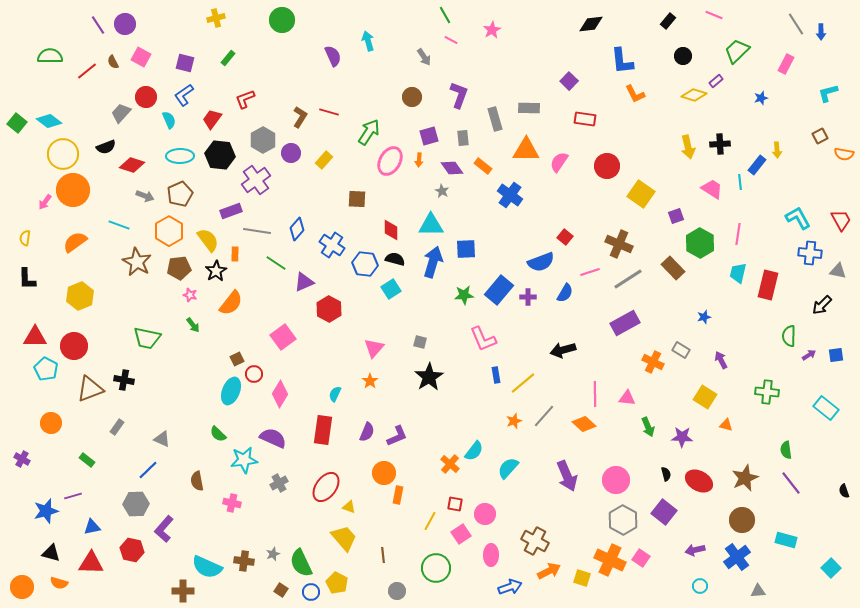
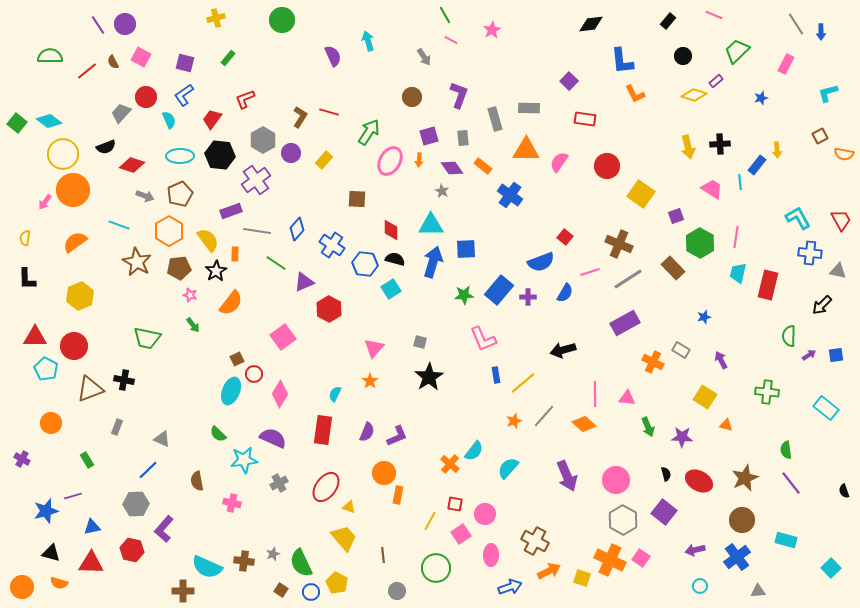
pink line at (738, 234): moved 2 px left, 3 px down
gray rectangle at (117, 427): rotated 14 degrees counterclockwise
green rectangle at (87, 460): rotated 21 degrees clockwise
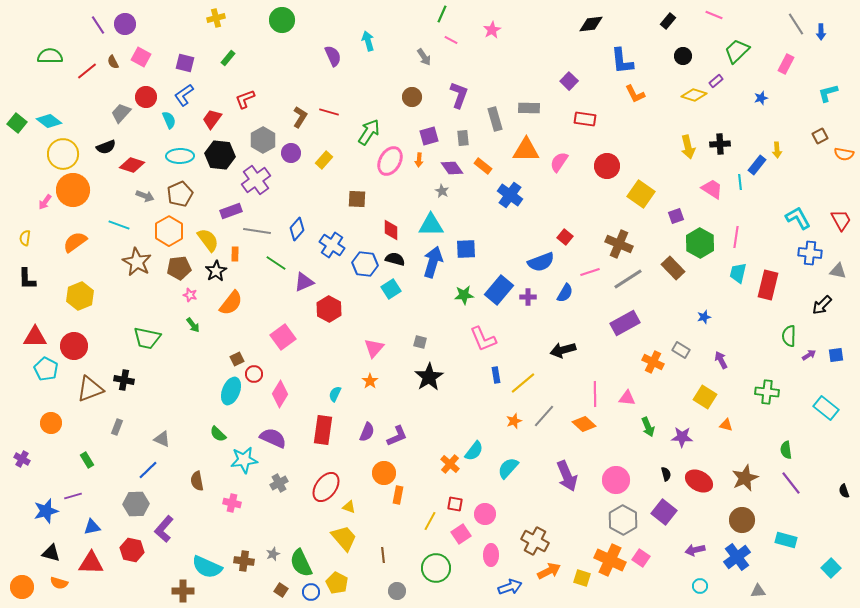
green line at (445, 15): moved 3 px left, 1 px up; rotated 54 degrees clockwise
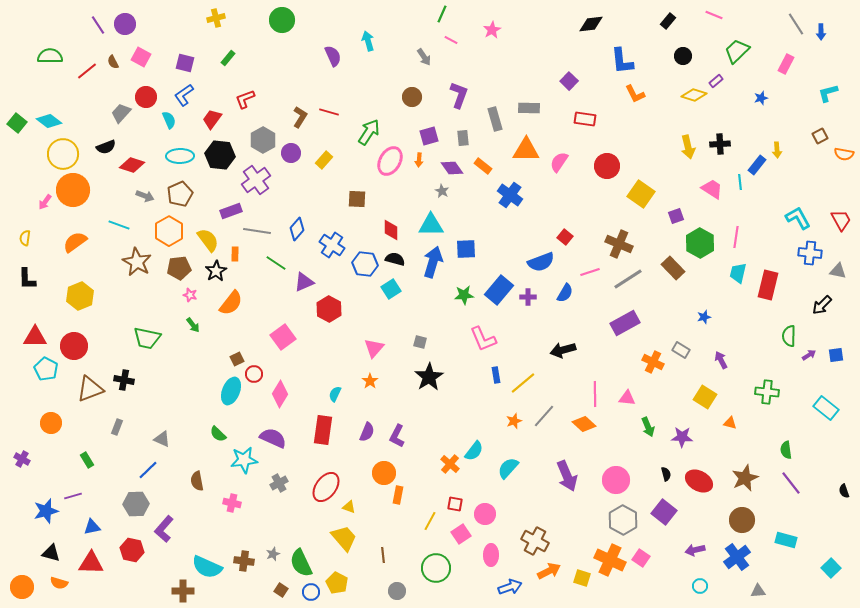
orange triangle at (726, 425): moved 4 px right, 2 px up
purple L-shape at (397, 436): rotated 140 degrees clockwise
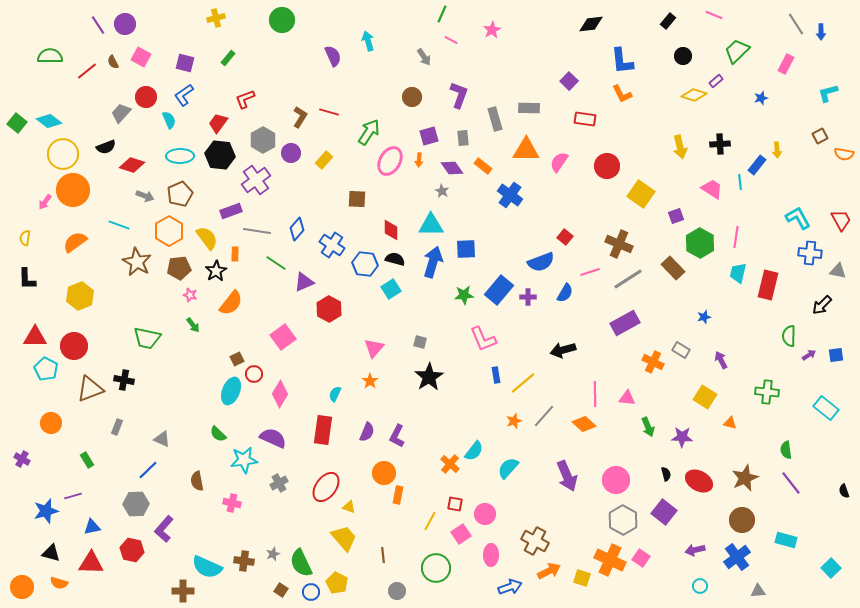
orange L-shape at (635, 94): moved 13 px left
red trapezoid at (212, 119): moved 6 px right, 4 px down
yellow arrow at (688, 147): moved 8 px left
yellow semicircle at (208, 240): moved 1 px left, 2 px up
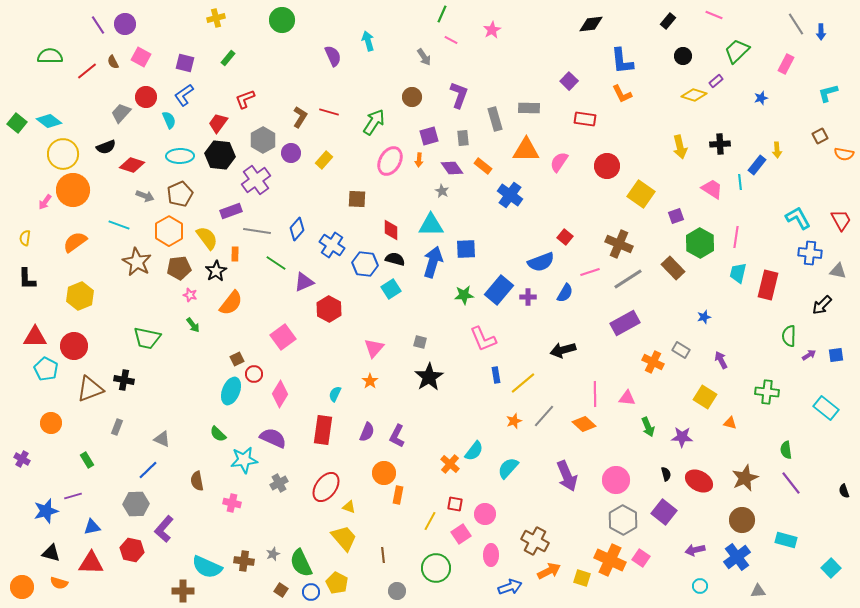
green arrow at (369, 132): moved 5 px right, 10 px up
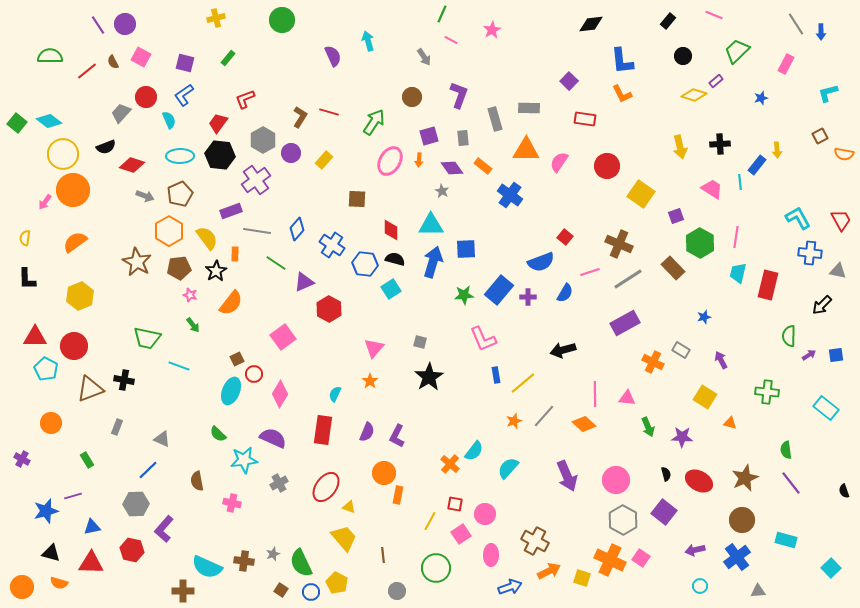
cyan line at (119, 225): moved 60 px right, 141 px down
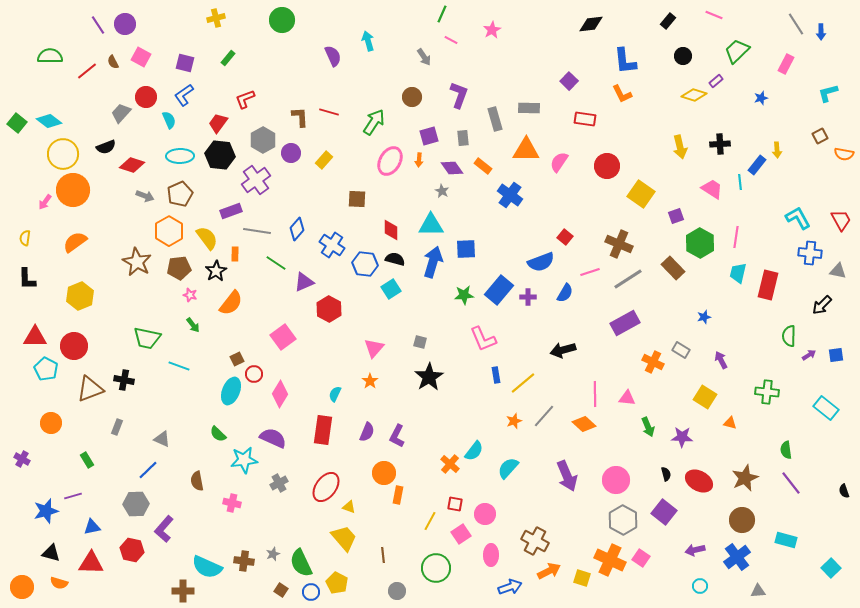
blue L-shape at (622, 61): moved 3 px right
brown L-shape at (300, 117): rotated 35 degrees counterclockwise
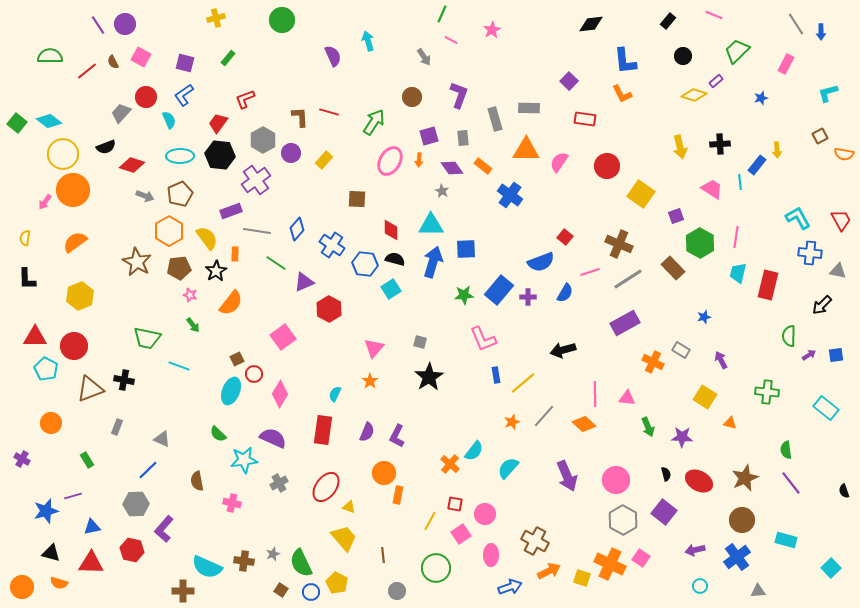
orange star at (514, 421): moved 2 px left, 1 px down
orange cross at (610, 560): moved 4 px down
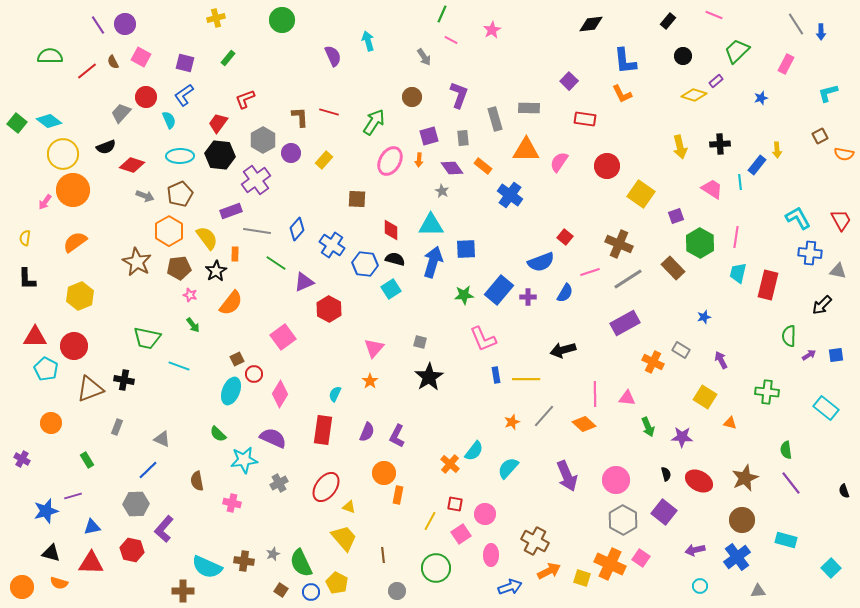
yellow line at (523, 383): moved 3 px right, 4 px up; rotated 40 degrees clockwise
